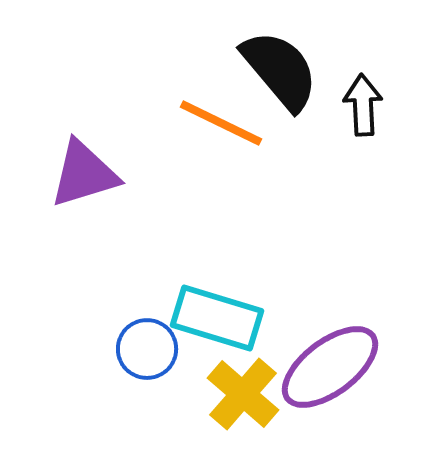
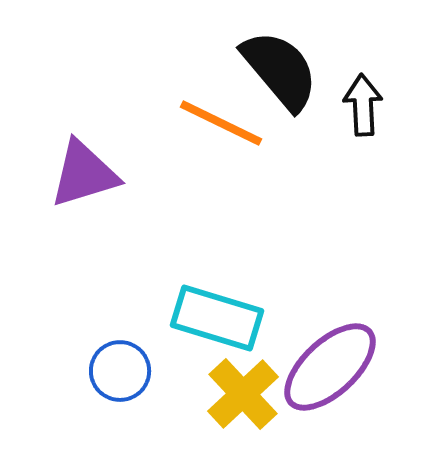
blue circle: moved 27 px left, 22 px down
purple ellipse: rotated 6 degrees counterclockwise
yellow cross: rotated 6 degrees clockwise
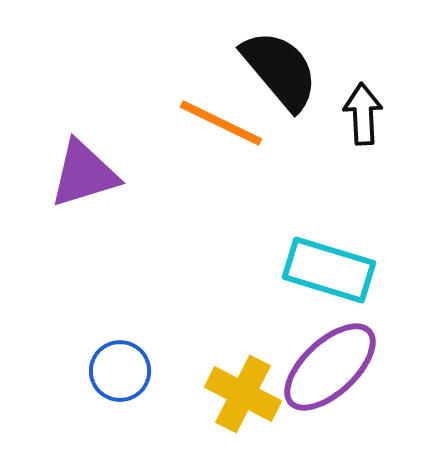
black arrow: moved 9 px down
cyan rectangle: moved 112 px right, 48 px up
yellow cross: rotated 20 degrees counterclockwise
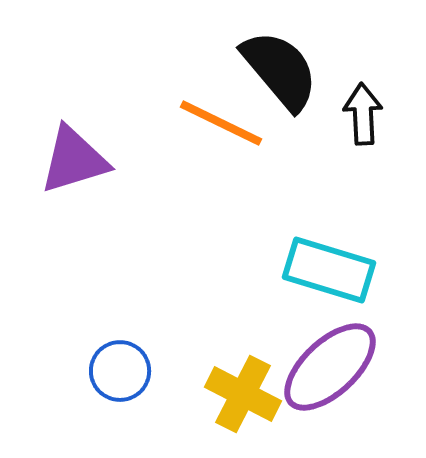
purple triangle: moved 10 px left, 14 px up
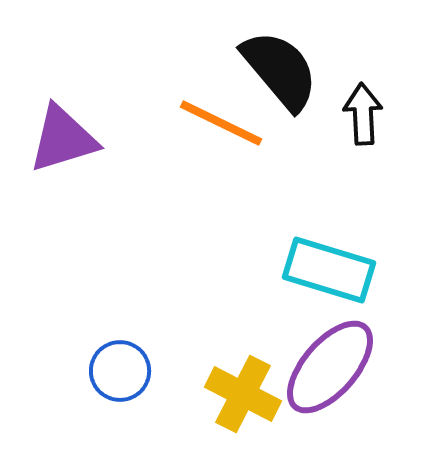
purple triangle: moved 11 px left, 21 px up
purple ellipse: rotated 6 degrees counterclockwise
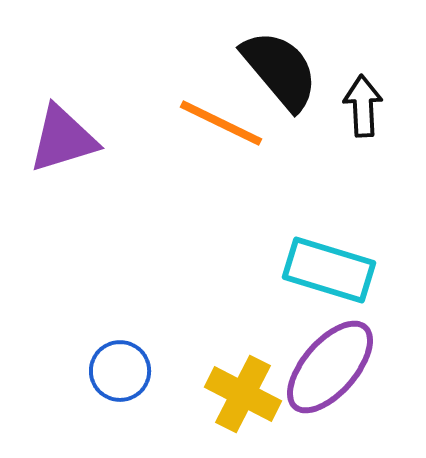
black arrow: moved 8 px up
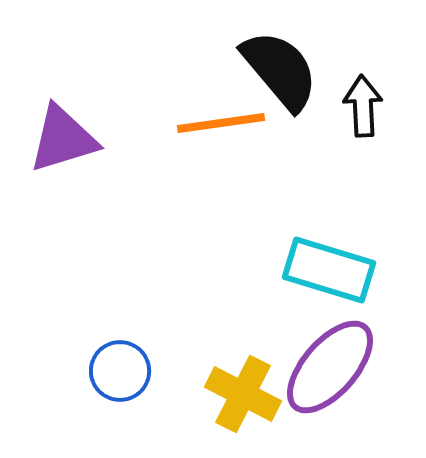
orange line: rotated 34 degrees counterclockwise
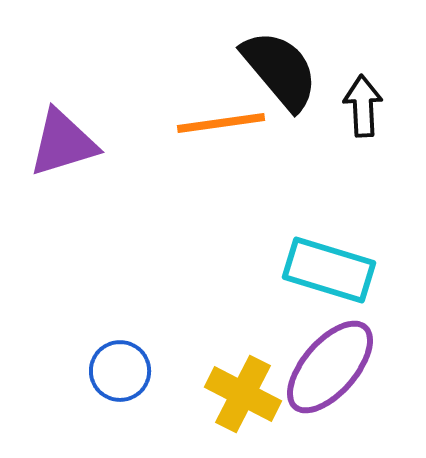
purple triangle: moved 4 px down
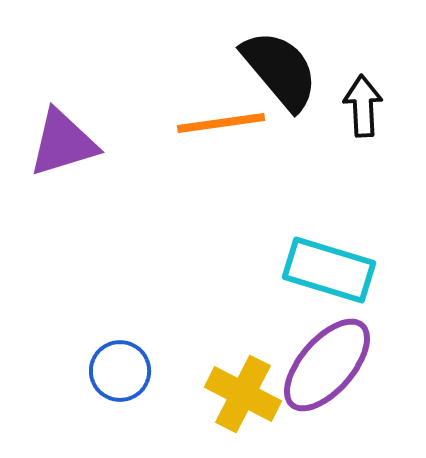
purple ellipse: moved 3 px left, 2 px up
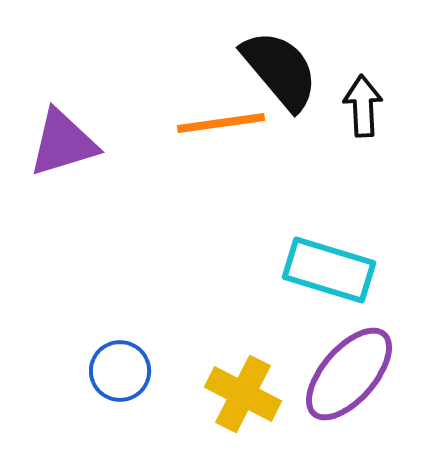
purple ellipse: moved 22 px right, 9 px down
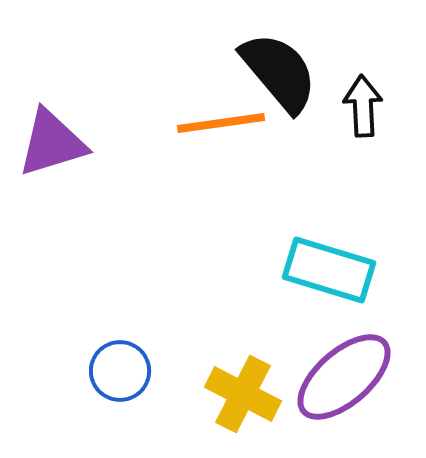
black semicircle: moved 1 px left, 2 px down
purple triangle: moved 11 px left
purple ellipse: moved 5 px left, 3 px down; rotated 8 degrees clockwise
